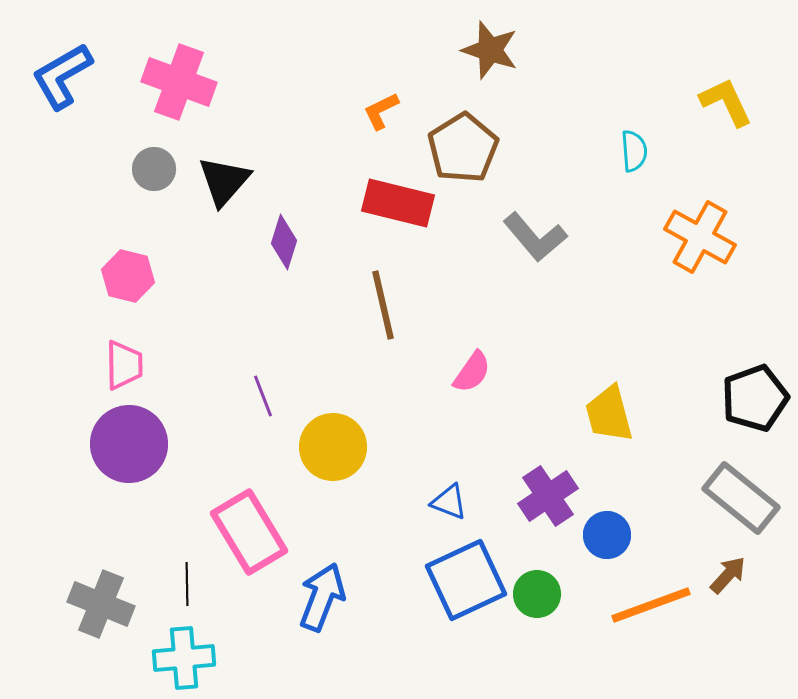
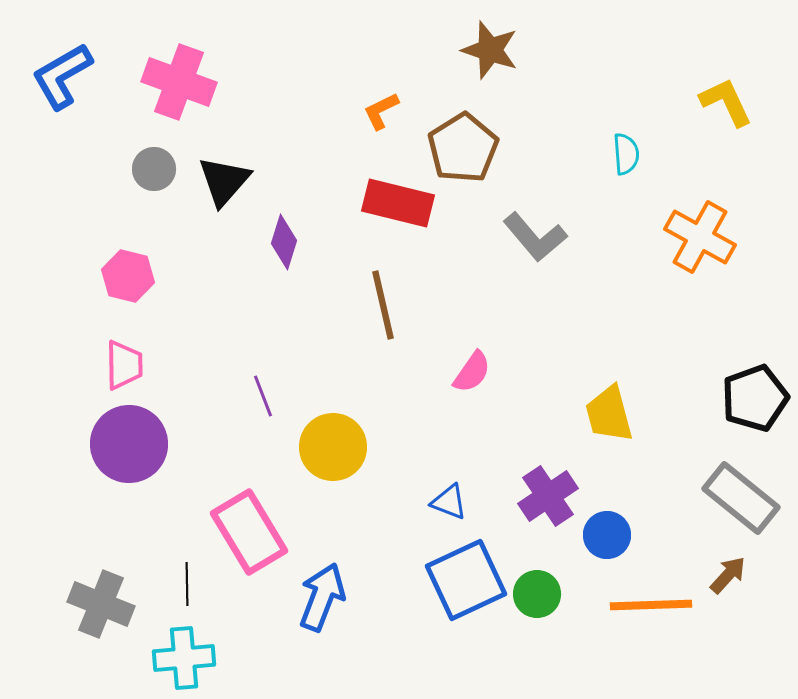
cyan semicircle: moved 8 px left, 3 px down
orange line: rotated 18 degrees clockwise
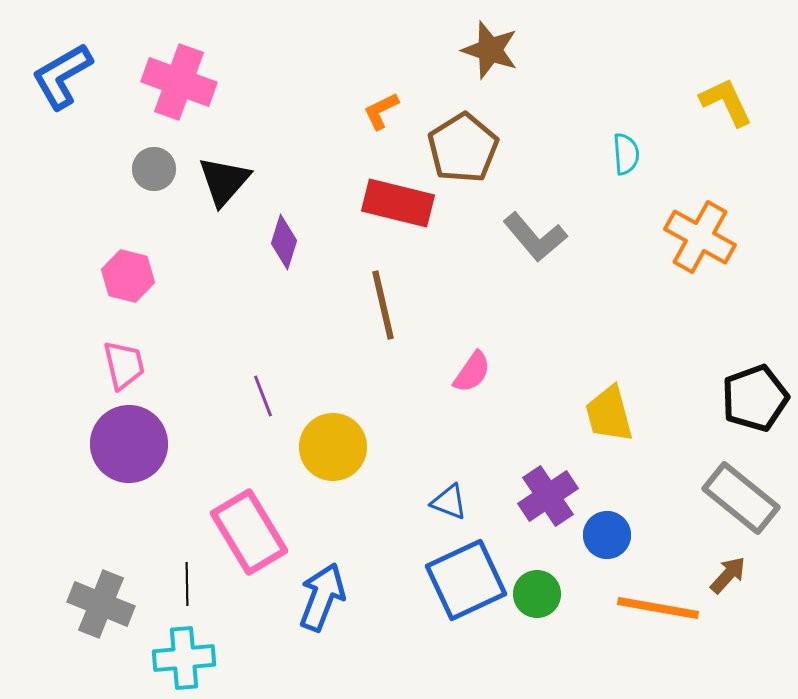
pink trapezoid: rotated 12 degrees counterclockwise
orange line: moved 7 px right, 3 px down; rotated 12 degrees clockwise
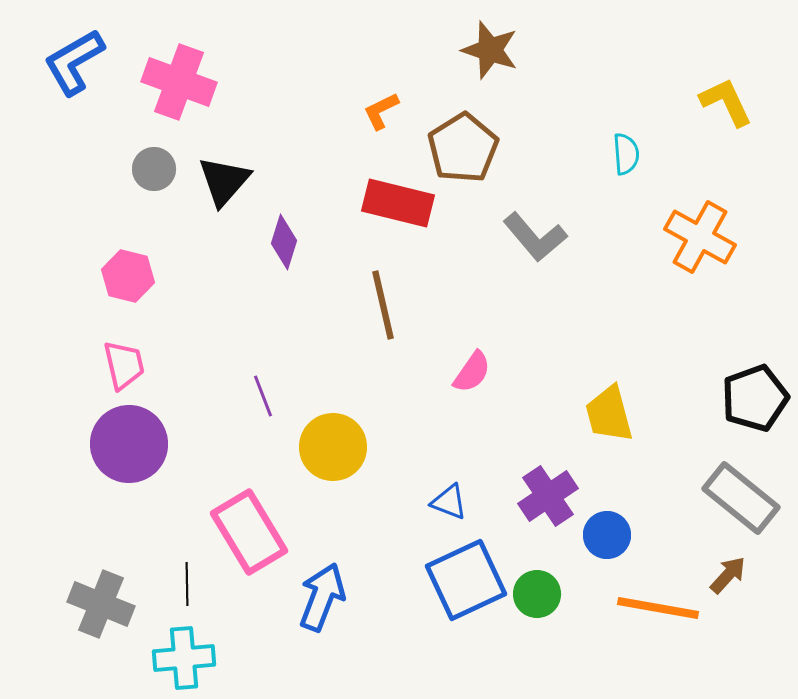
blue L-shape: moved 12 px right, 14 px up
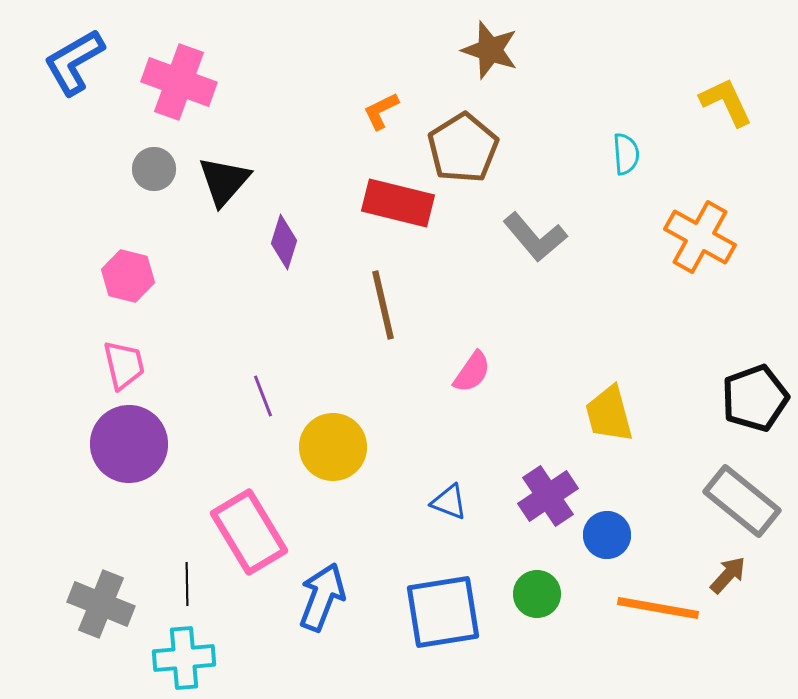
gray rectangle: moved 1 px right, 3 px down
blue square: moved 23 px left, 32 px down; rotated 16 degrees clockwise
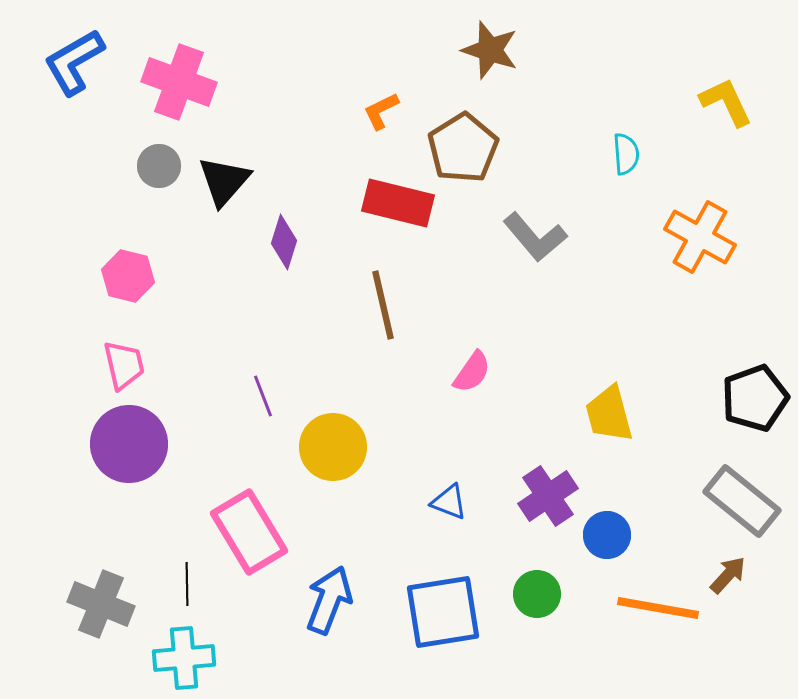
gray circle: moved 5 px right, 3 px up
blue arrow: moved 7 px right, 3 px down
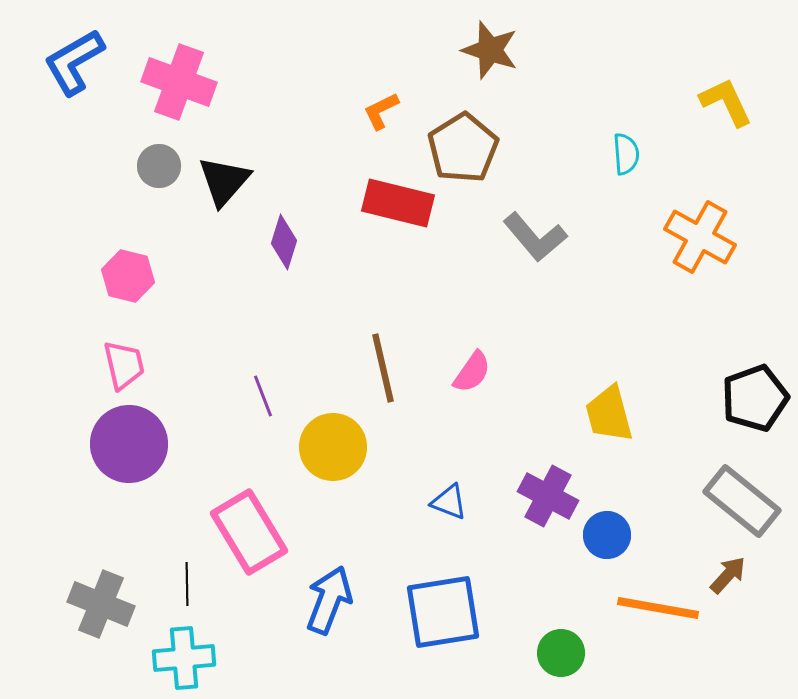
brown line: moved 63 px down
purple cross: rotated 28 degrees counterclockwise
green circle: moved 24 px right, 59 px down
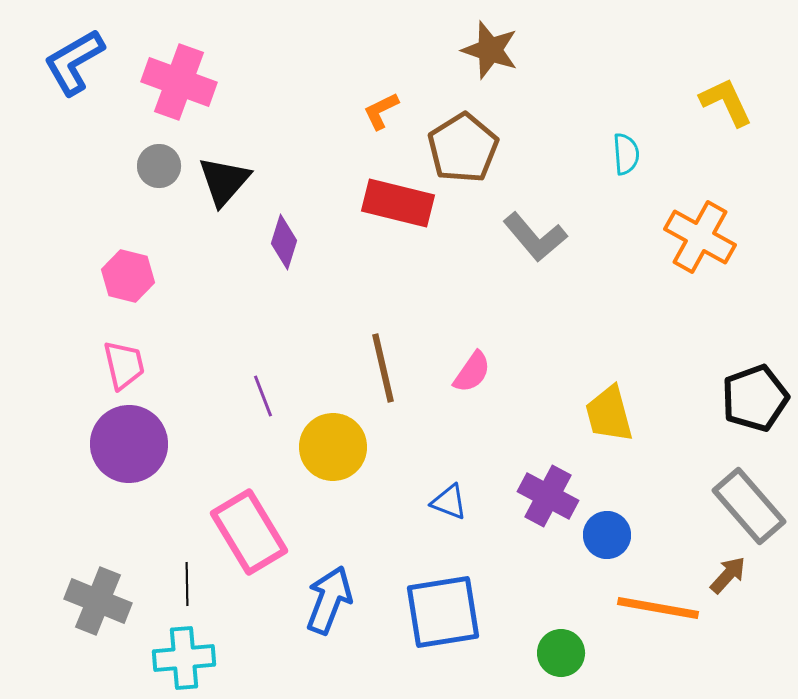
gray rectangle: moved 7 px right, 5 px down; rotated 10 degrees clockwise
gray cross: moved 3 px left, 3 px up
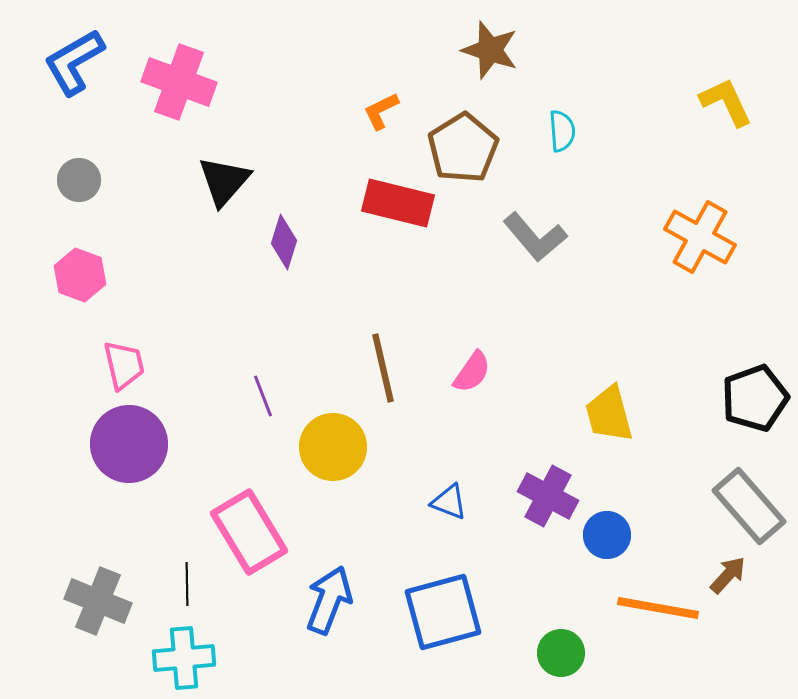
cyan semicircle: moved 64 px left, 23 px up
gray circle: moved 80 px left, 14 px down
pink hexagon: moved 48 px left, 1 px up; rotated 6 degrees clockwise
blue square: rotated 6 degrees counterclockwise
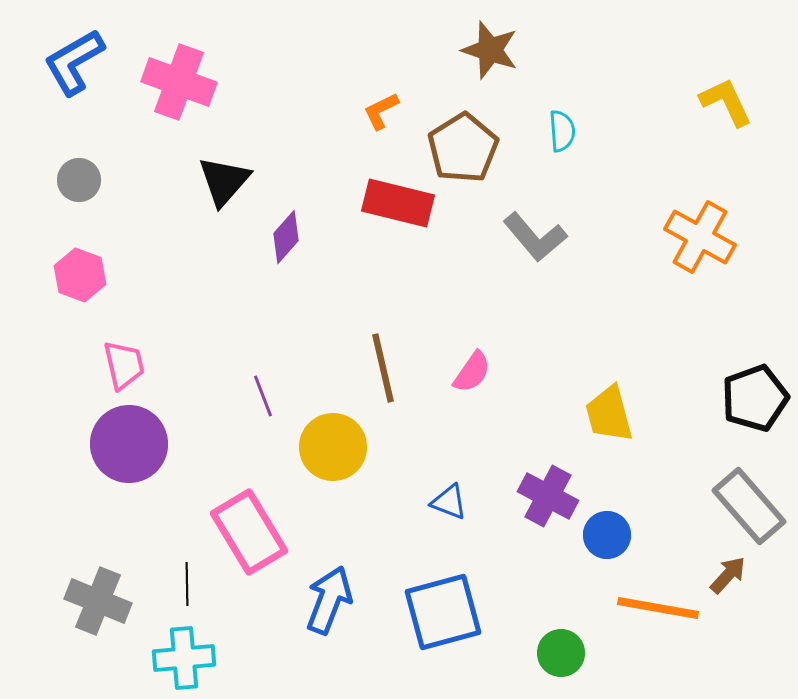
purple diamond: moved 2 px right, 5 px up; rotated 24 degrees clockwise
